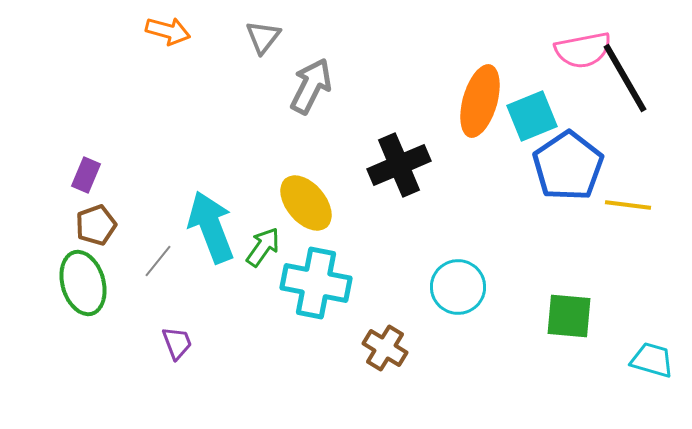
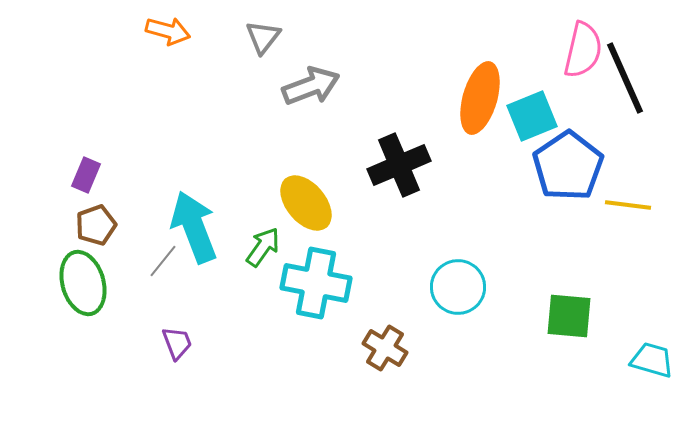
pink semicircle: rotated 66 degrees counterclockwise
black line: rotated 6 degrees clockwise
gray arrow: rotated 42 degrees clockwise
orange ellipse: moved 3 px up
cyan arrow: moved 17 px left
gray line: moved 5 px right
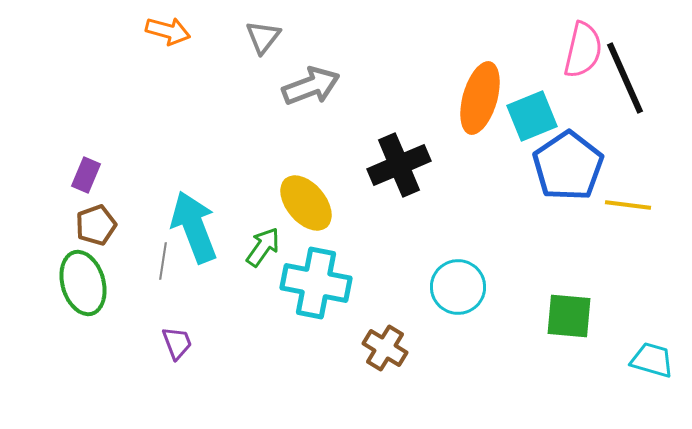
gray line: rotated 30 degrees counterclockwise
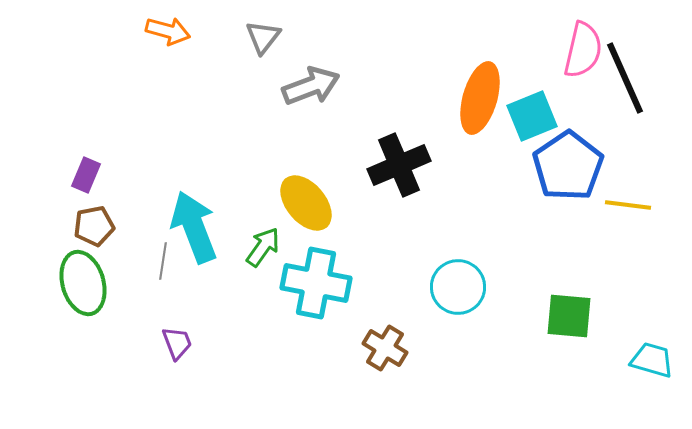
brown pentagon: moved 2 px left, 1 px down; rotated 9 degrees clockwise
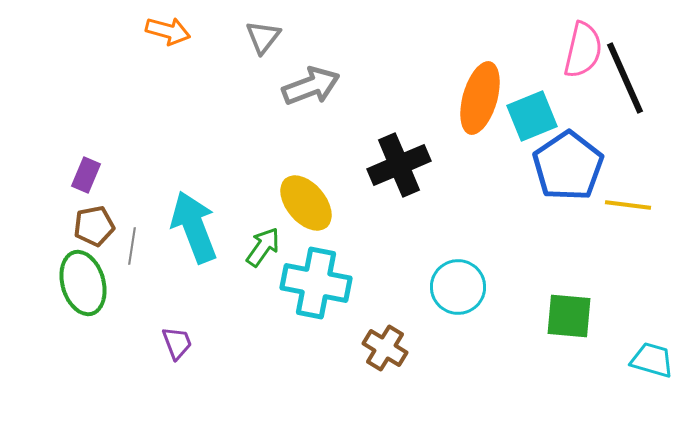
gray line: moved 31 px left, 15 px up
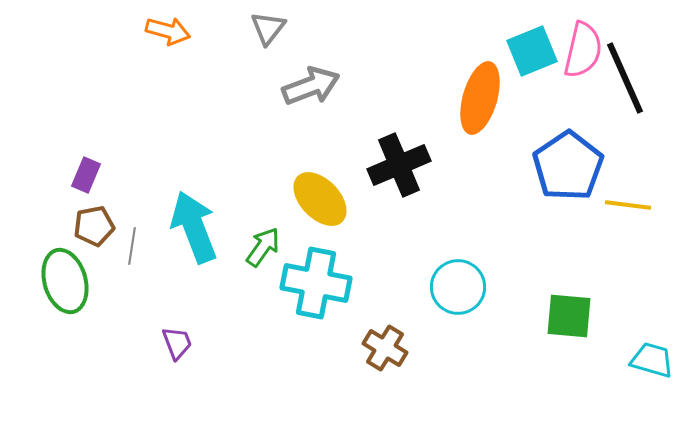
gray triangle: moved 5 px right, 9 px up
cyan square: moved 65 px up
yellow ellipse: moved 14 px right, 4 px up; rotated 4 degrees counterclockwise
green ellipse: moved 18 px left, 2 px up
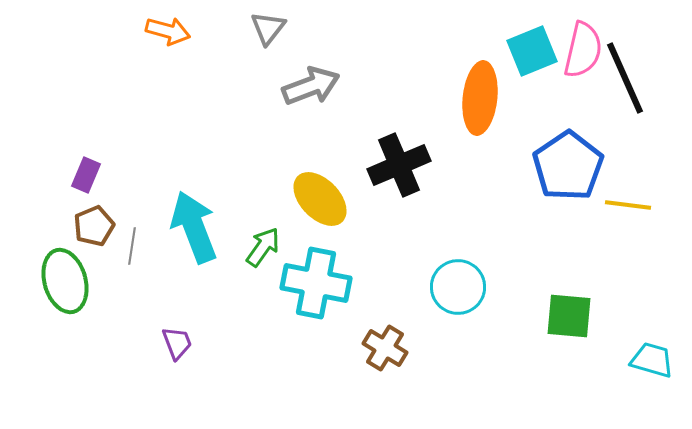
orange ellipse: rotated 10 degrees counterclockwise
brown pentagon: rotated 12 degrees counterclockwise
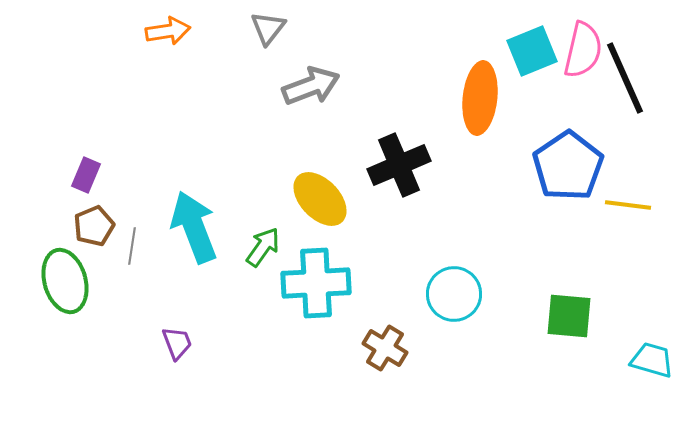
orange arrow: rotated 24 degrees counterclockwise
cyan cross: rotated 14 degrees counterclockwise
cyan circle: moved 4 px left, 7 px down
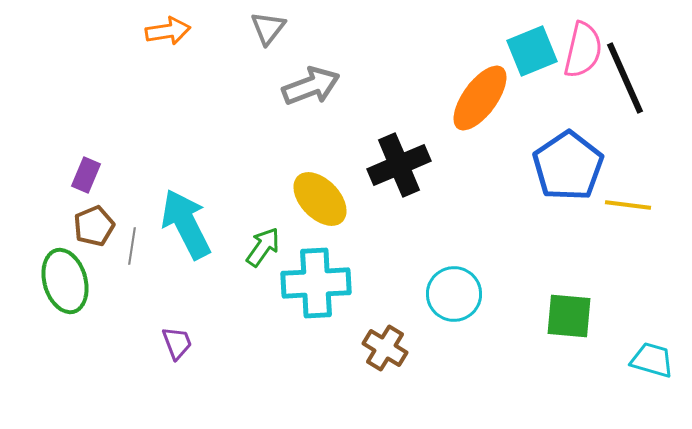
orange ellipse: rotated 30 degrees clockwise
cyan arrow: moved 8 px left, 3 px up; rotated 6 degrees counterclockwise
